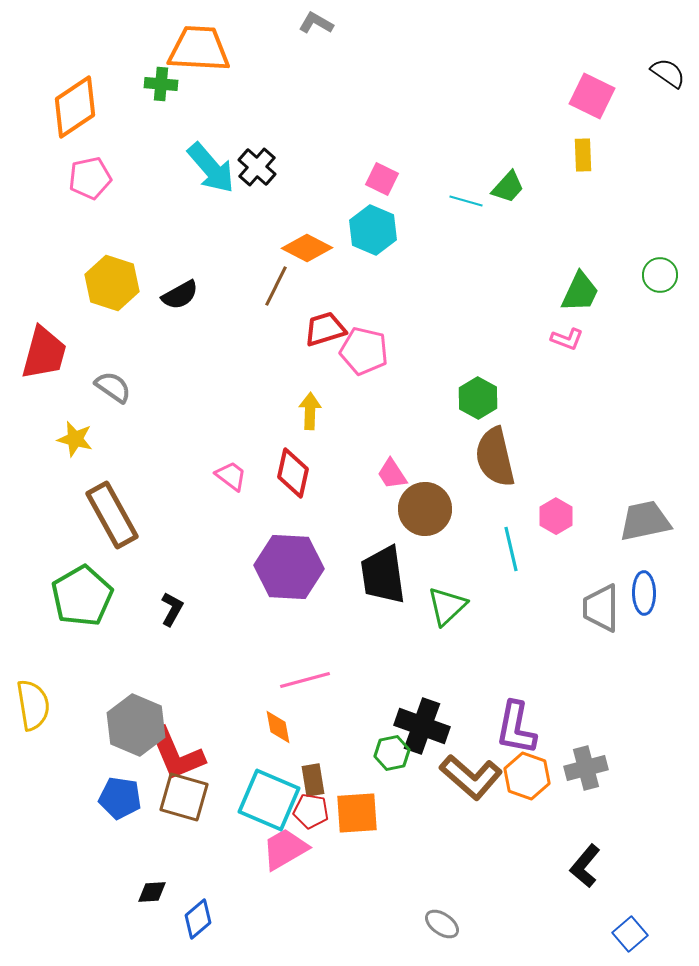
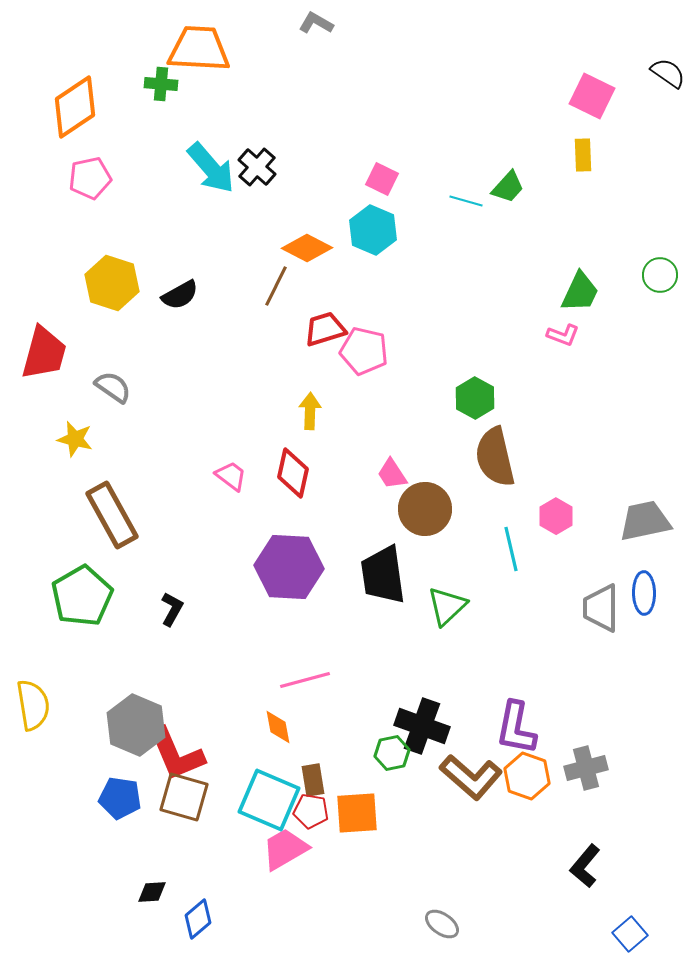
pink L-shape at (567, 339): moved 4 px left, 4 px up
green hexagon at (478, 398): moved 3 px left
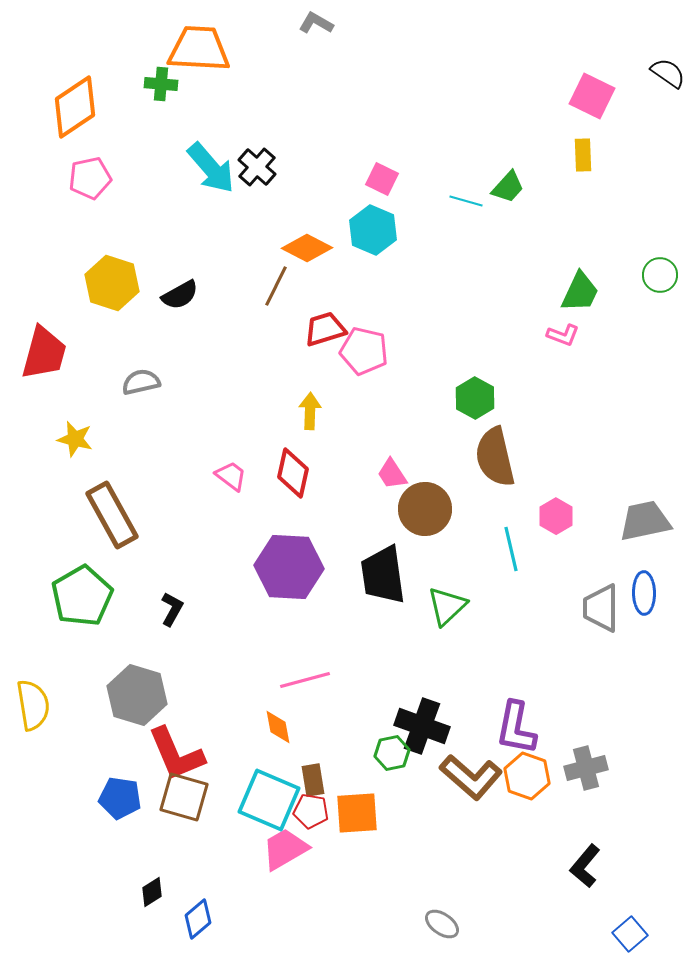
gray semicircle at (113, 387): moved 28 px right, 5 px up; rotated 48 degrees counterclockwise
gray hexagon at (136, 725): moved 1 px right, 30 px up; rotated 6 degrees counterclockwise
black diamond at (152, 892): rotated 28 degrees counterclockwise
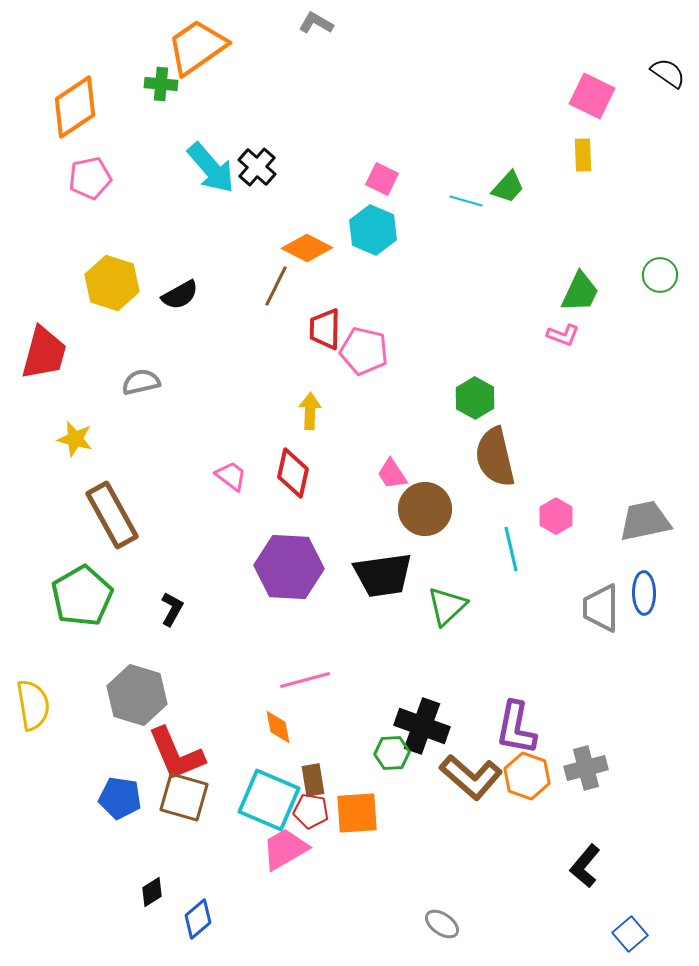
orange trapezoid at (199, 49): moved 2 px left, 2 px up; rotated 38 degrees counterclockwise
red trapezoid at (325, 329): rotated 72 degrees counterclockwise
black trapezoid at (383, 575): rotated 90 degrees counterclockwise
green hexagon at (392, 753): rotated 8 degrees clockwise
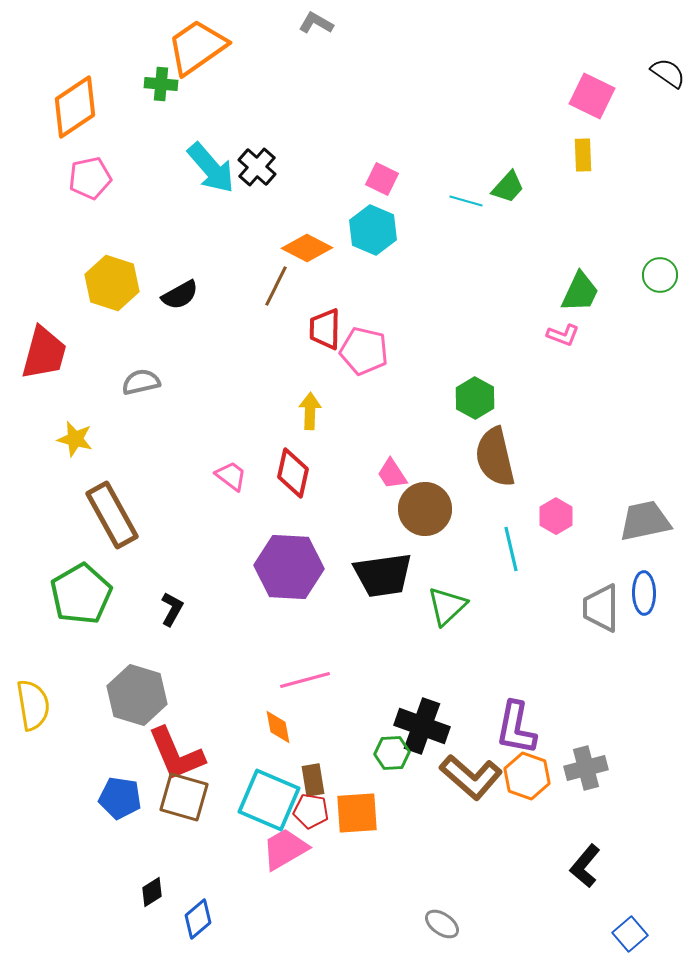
green pentagon at (82, 596): moved 1 px left, 2 px up
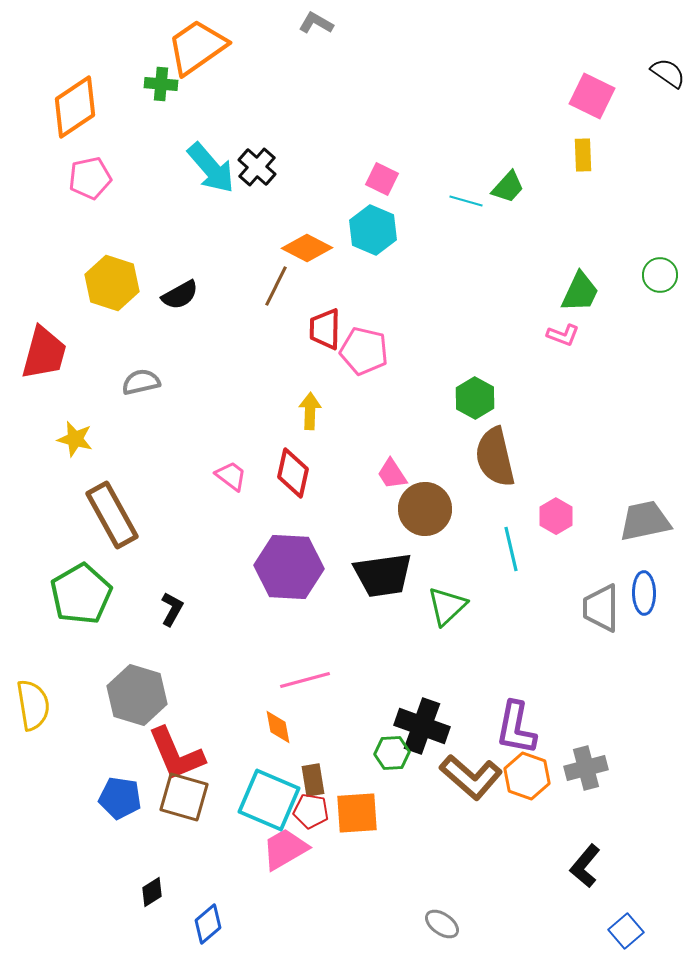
blue diamond at (198, 919): moved 10 px right, 5 px down
blue square at (630, 934): moved 4 px left, 3 px up
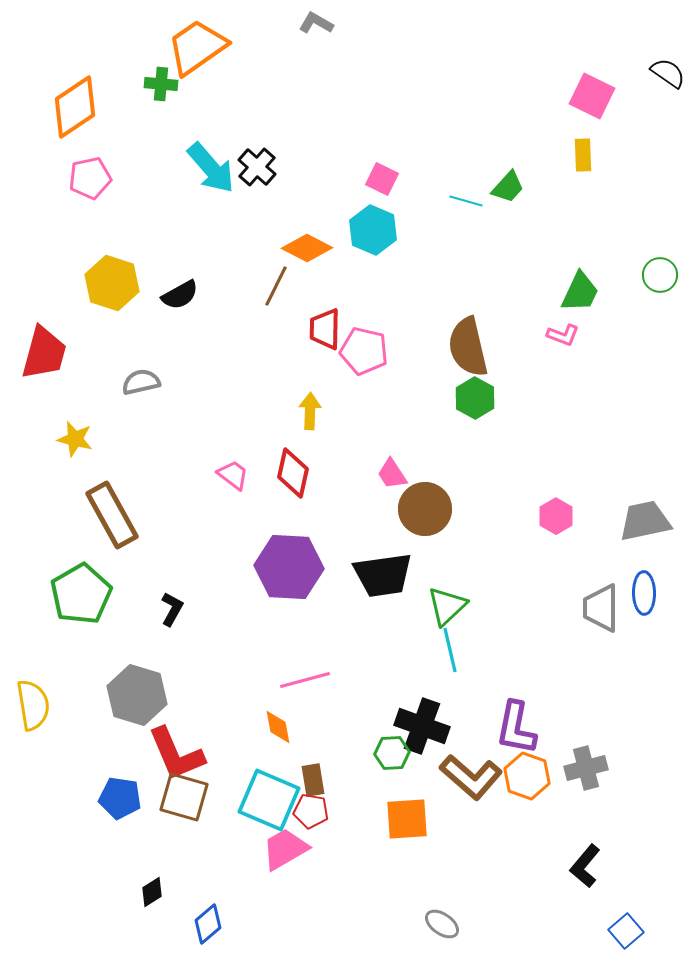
brown semicircle at (495, 457): moved 27 px left, 110 px up
pink trapezoid at (231, 476): moved 2 px right, 1 px up
cyan line at (511, 549): moved 61 px left, 101 px down
orange square at (357, 813): moved 50 px right, 6 px down
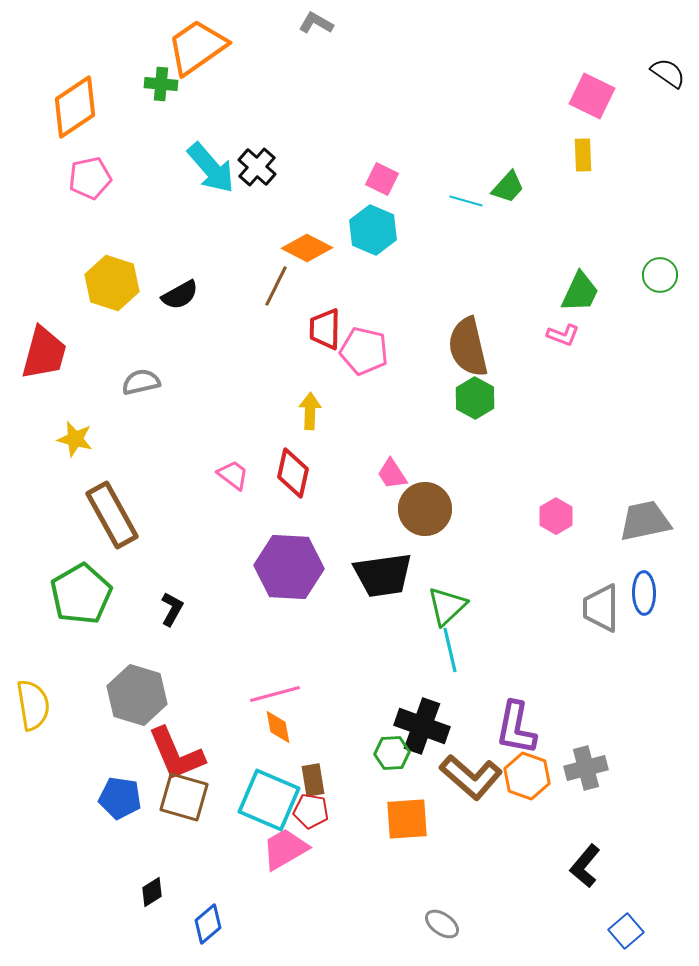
pink line at (305, 680): moved 30 px left, 14 px down
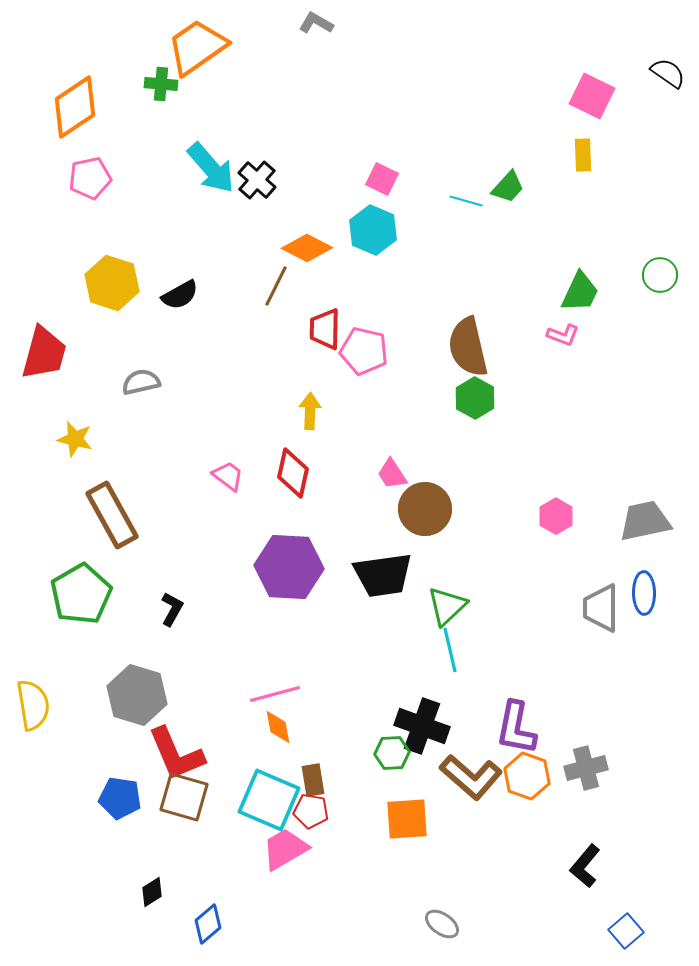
black cross at (257, 167): moved 13 px down
pink trapezoid at (233, 475): moved 5 px left, 1 px down
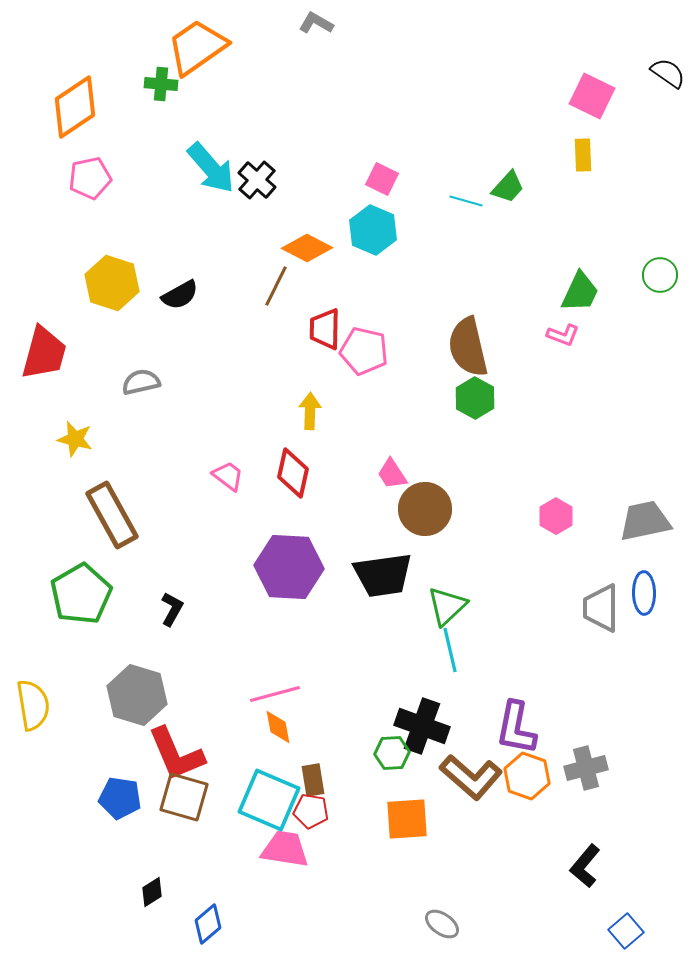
pink trapezoid at (285, 849): rotated 39 degrees clockwise
